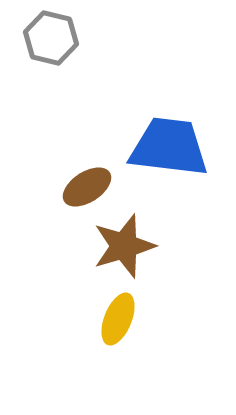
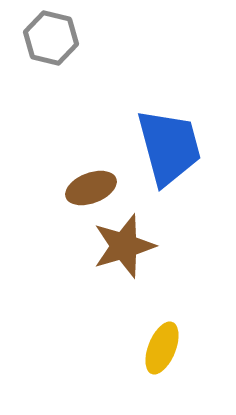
blue trapezoid: rotated 68 degrees clockwise
brown ellipse: moved 4 px right, 1 px down; rotated 12 degrees clockwise
yellow ellipse: moved 44 px right, 29 px down
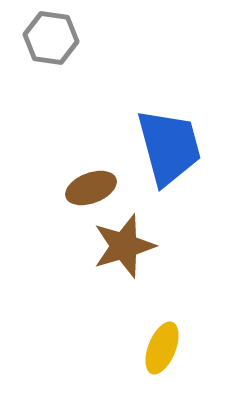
gray hexagon: rotated 6 degrees counterclockwise
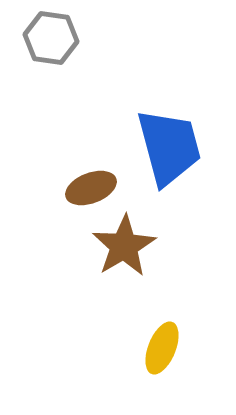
brown star: rotated 14 degrees counterclockwise
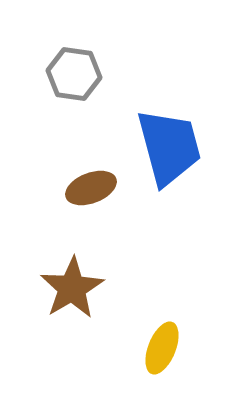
gray hexagon: moved 23 px right, 36 px down
brown star: moved 52 px left, 42 px down
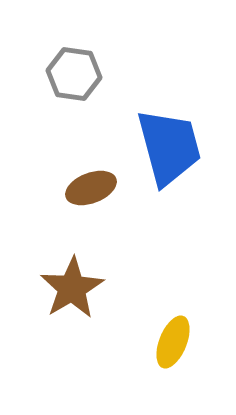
yellow ellipse: moved 11 px right, 6 px up
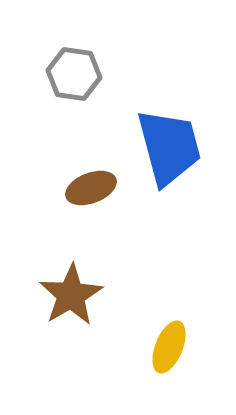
brown star: moved 1 px left, 7 px down
yellow ellipse: moved 4 px left, 5 px down
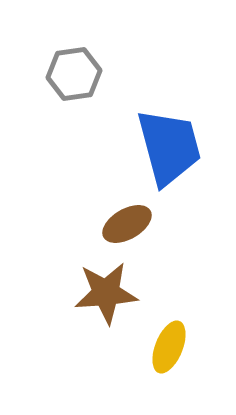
gray hexagon: rotated 16 degrees counterclockwise
brown ellipse: moved 36 px right, 36 px down; rotated 9 degrees counterclockwise
brown star: moved 35 px right, 2 px up; rotated 26 degrees clockwise
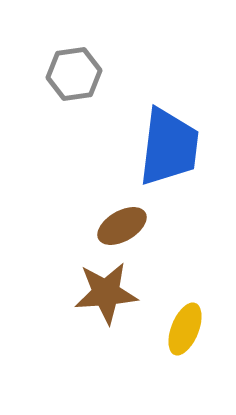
blue trapezoid: rotated 22 degrees clockwise
brown ellipse: moved 5 px left, 2 px down
yellow ellipse: moved 16 px right, 18 px up
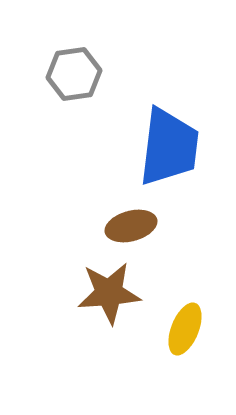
brown ellipse: moved 9 px right; rotated 15 degrees clockwise
brown star: moved 3 px right
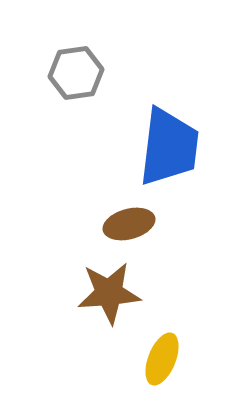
gray hexagon: moved 2 px right, 1 px up
brown ellipse: moved 2 px left, 2 px up
yellow ellipse: moved 23 px left, 30 px down
